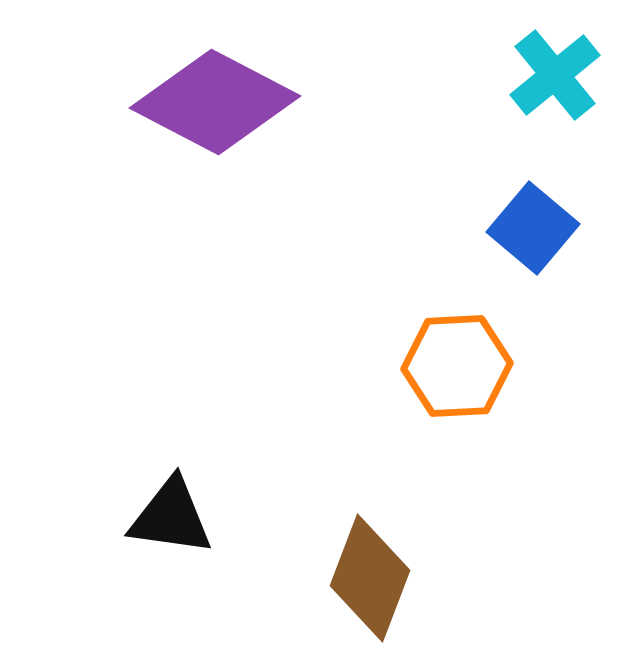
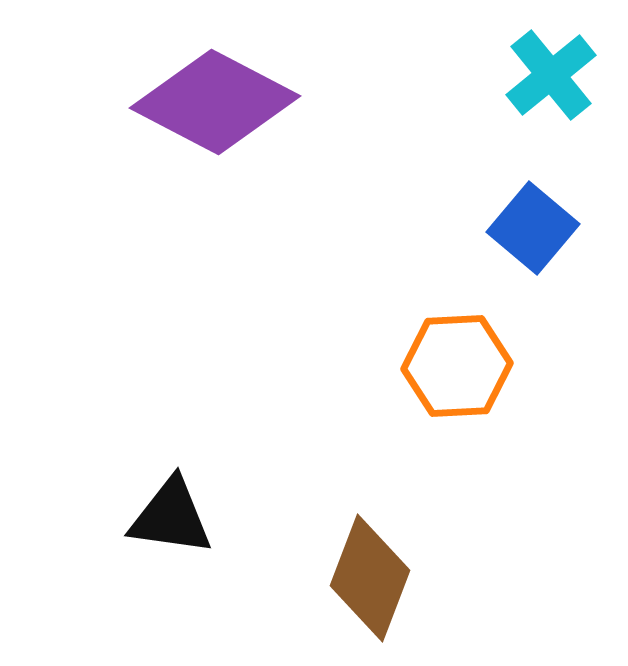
cyan cross: moved 4 px left
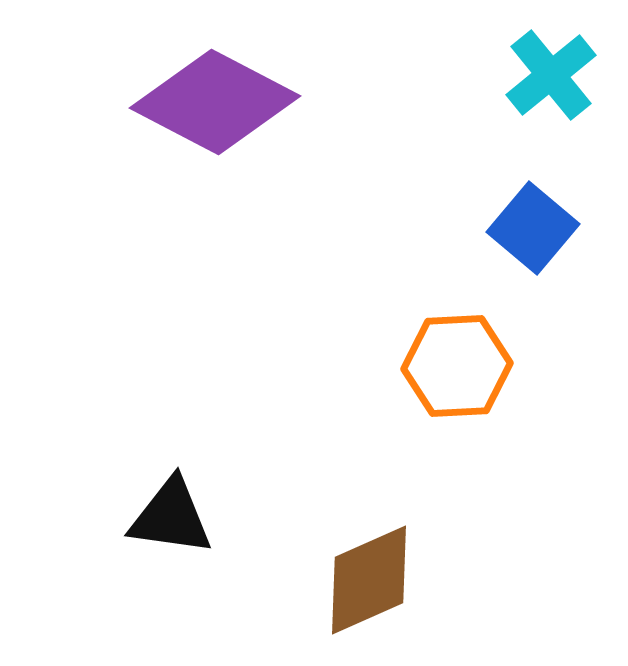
brown diamond: moved 1 px left, 2 px down; rotated 45 degrees clockwise
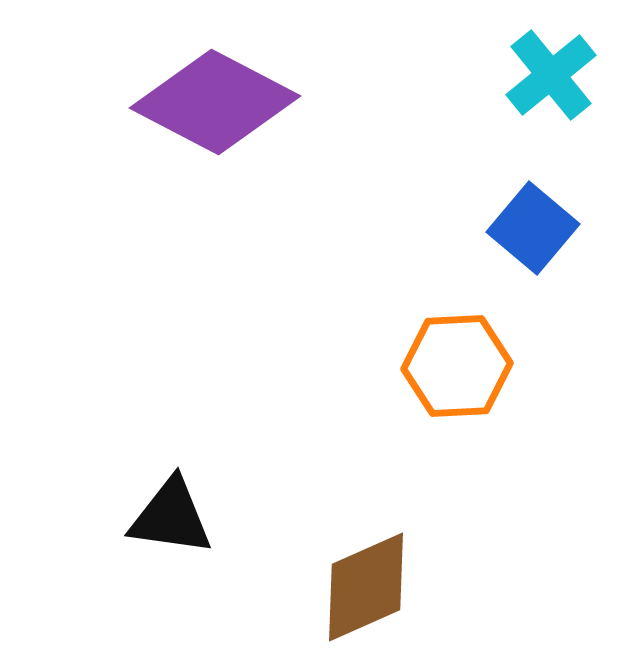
brown diamond: moved 3 px left, 7 px down
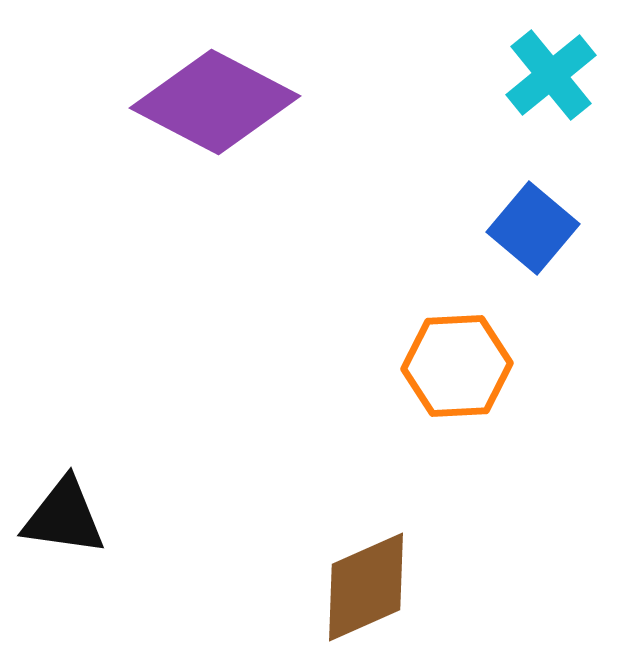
black triangle: moved 107 px left
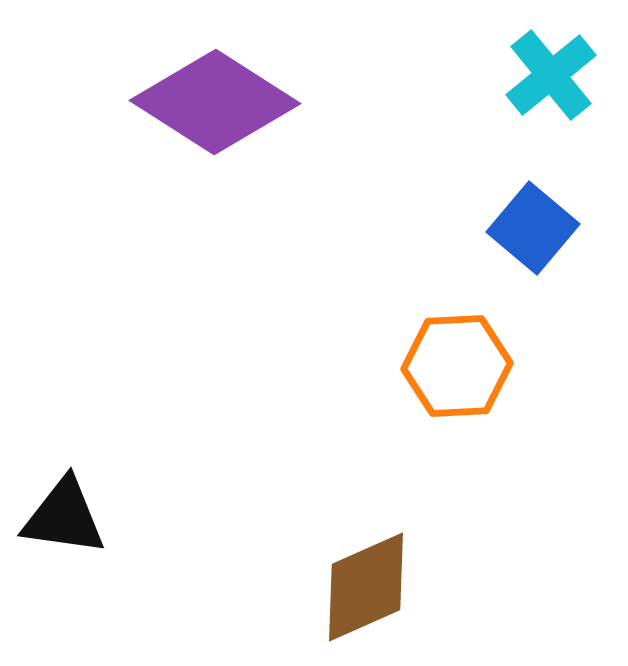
purple diamond: rotated 5 degrees clockwise
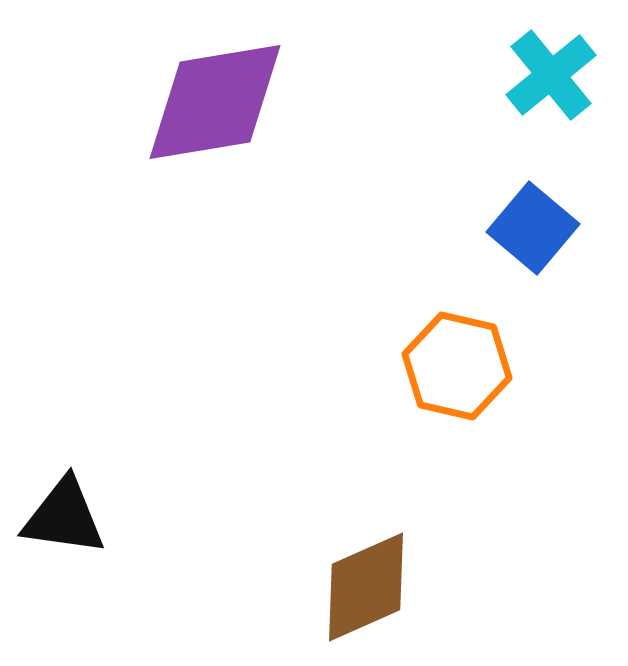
purple diamond: rotated 42 degrees counterclockwise
orange hexagon: rotated 16 degrees clockwise
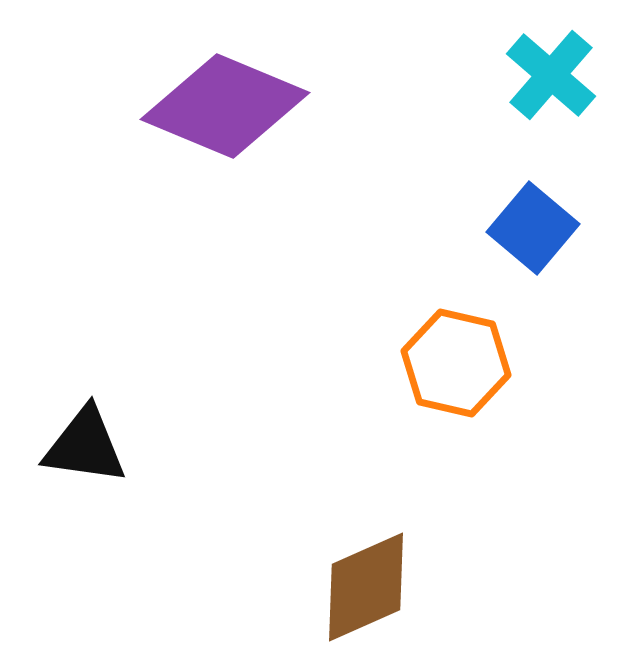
cyan cross: rotated 10 degrees counterclockwise
purple diamond: moved 10 px right, 4 px down; rotated 32 degrees clockwise
orange hexagon: moved 1 px left, 3 px up
black triangle: moved 21 px right, 71 px up
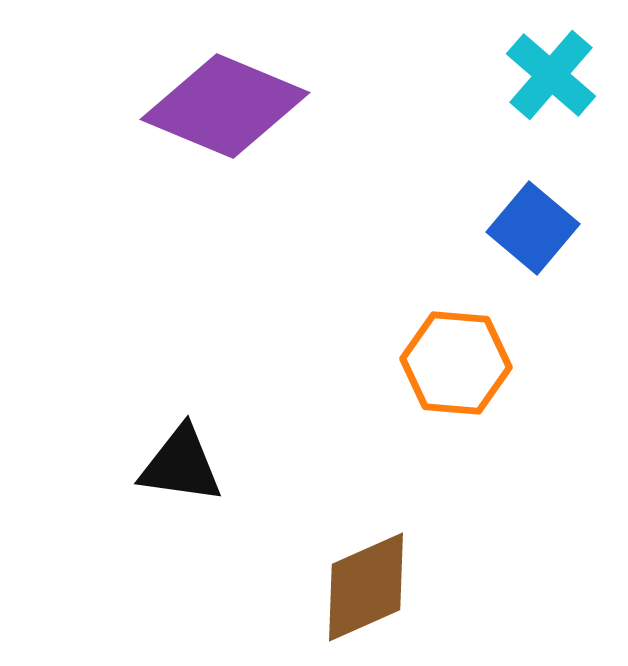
orange hexagon: rotated 8 degrees counterclockwise
black triangle: moved 96 px right, 19 px down
